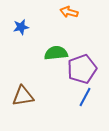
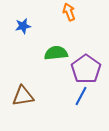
orange arrow: rotated 54 degrees clockwise
blue star: moved 2 px right, 1 px up
purple pentagon: moved 4 px right; rotated 16 degrees counterclockwise
blue line: moved 4 px left, 1 px up
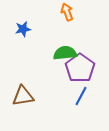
orange arrow: moved 2 px left
blue star: moved 3 px down
green semicircle: moved 9 px right
purple pentagon: moved 6 px left, 1 px up
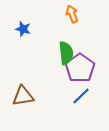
orange arrow: moved 5 px right, 2 px down
blue star: rotated 28 degrees clockwise
green semicircle: moved 1 px right; rotated 90 degrees clockwise
blue line: rotated 18 degrees clockwise
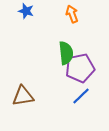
blue star: moved 3 px right, 18 px up
purple pentagon: rotated 24 degrees clockwise
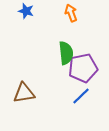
orange arrow: moved 1 px left, 1 px up
purple pentagon: moved 3 px right
brown triangle: moved 1 px right, 3 px up
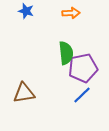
orange arrow: rotated 108 degrees clockwise
blue line: moved 1 px right, 1 px up
